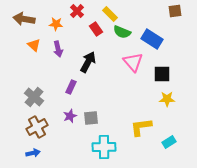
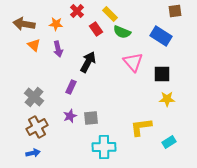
brown arrow: moved 5 px down
blue rectangle: moved 9 px right, 3 px up
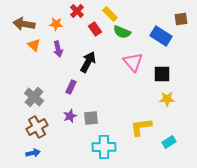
brown square: moved 6 px right, 8 px down
red rectangle: moved 1 px left
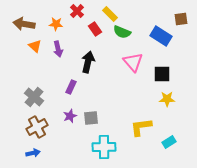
orange triangle: moved 1 px right, 1 px down
black arrow: rotated 15 degrees counterclockwise
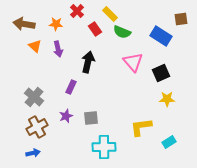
black square: moved 1 px left, 1 px up; rotated 24 degrees counterclockwise
purple star: moved 4 px left
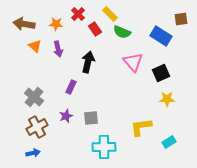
red cross: moved 1 px right, 3 px down
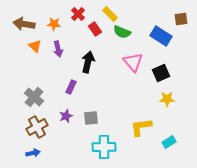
orange star: moved 2 px left
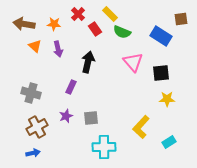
black square: rotated 18 degrees clockwise
gray cross: moved 3 px left, 4 px up; rotated 24 degrees counterclockwise
yellow L-shape: rotated 40 degrees counterclockwise
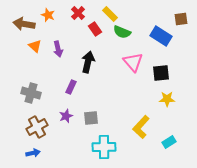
red cross: moved 1 px up
orange star: moved 6 px left, 9 px up; rotated 16 degrees clockwise
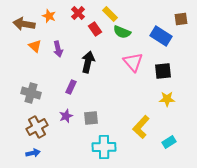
orange star: moved 1 px right, 1 px down
black square: moved 2 px right, 2 px up
